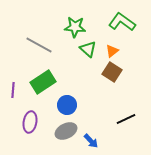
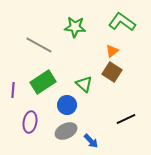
green triangle: moved 4 px left, 35 px down
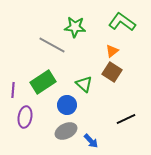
gray line: moved 13 px right
purple ellipse: moved 5 px left, 5 px up
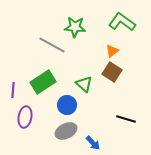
black line: rotated 42 degrees clockwise
blue arrow: moved 2 px right, 2 px down
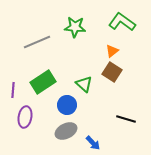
gray line: moved 15 px left, 3 px up; rotated 52 degrees counterclockwise
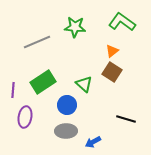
gray ellipse: rotated 25 degrees clockwise
blue arrow: moved 1 px up; rotated 105 degrees clockwise
